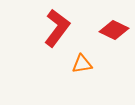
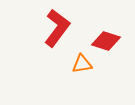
red diamond: moved 8 px left, 11 px down; rotated 8 degrees counterclockwise
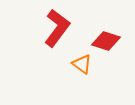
orange triangle: rotated 45 degrees clockwise
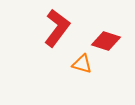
orange triangle: rotated 20 degrees counterclockwise
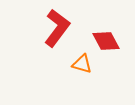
red diamond: rotated 44 degrees clockwise
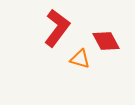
orange triangle: moved 2 px left, 5 px up
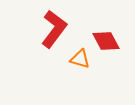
red L-shape: moved 3 px left, 1 px down
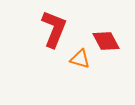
red L-shape: rotated 15 degrees counterclockwise
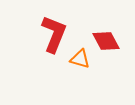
red L-shape: moved 5 px down
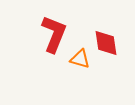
red diamond: moved 2 px down; rotated 20 degrees clockwise
